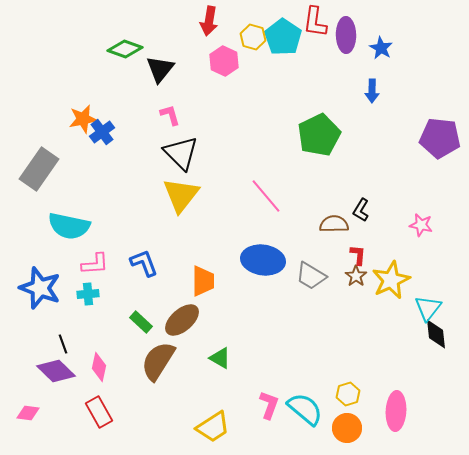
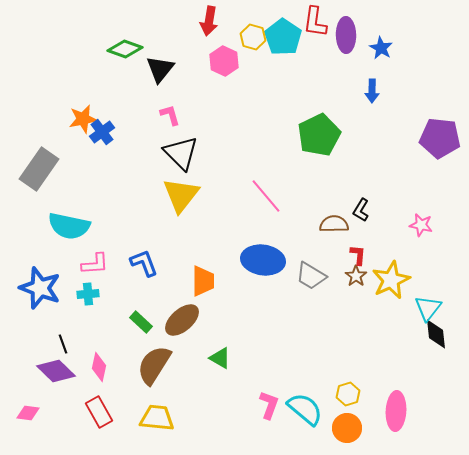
brown semicircle at (158, 361): moved 4 px left, 4 px down
yellow trapezoid at (213, 427): moved 56 px left, 9 px up; rotated 141 degrees counterclockwise
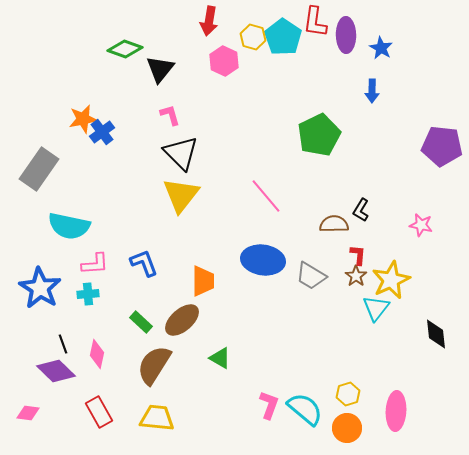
purple pentagon at (440, 138): moved 2 px right, 8 px down
blue star at (40, 288): rotated 12 degrees clockwise
cyan triangle at (428, 308): moved 52 px left
pink diamond at (99, 367): moved 2 px left, 13 px up
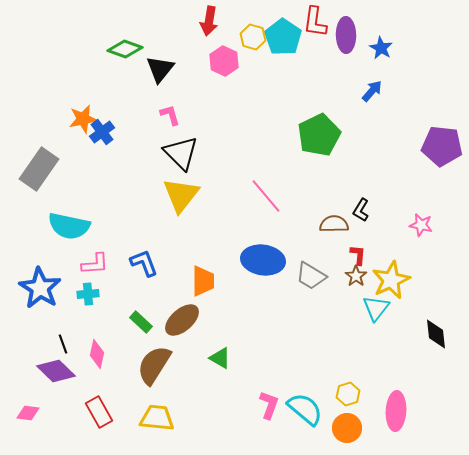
blue arrow at (372, 91): rotated 140 degrees counterclockwise
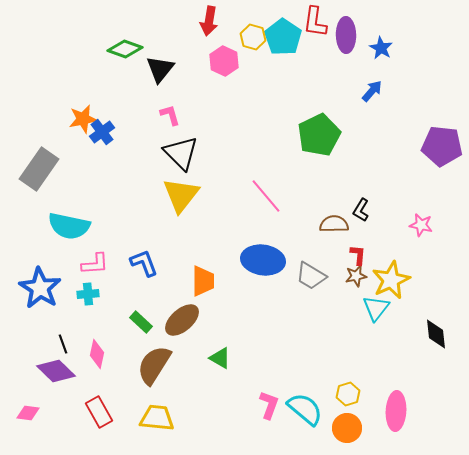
brown star at (356, 276): rotated 25 degrees clockwise
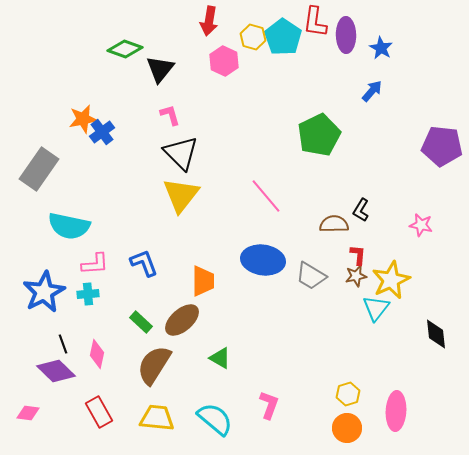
blue star at (40, 288): moved 4 px right, 4 px down; rotated 12 degrees clockwise
cyan semicircle at (305, 409): moved 90 px left, 10 px down
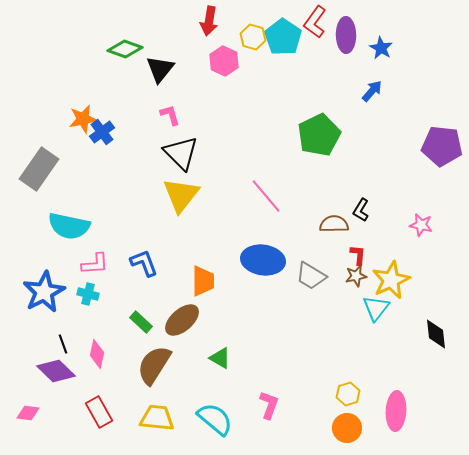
red L-shape at (315, 22): rotated 28 degrees clockwise
cyan cross at (88, 294): rotated 20 degrees clockwise
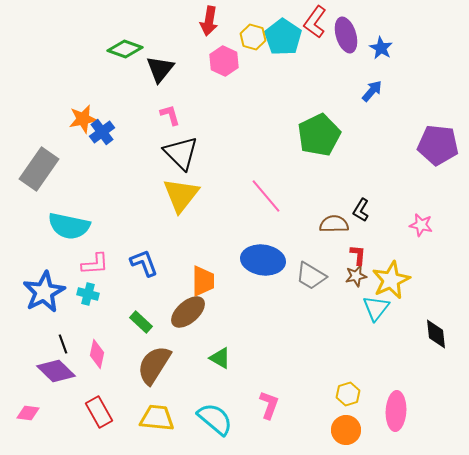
purple ellipse at (346, 35): rotated 16 degrees counterclockwise
purple pentagon at (442, 146): moved 4 px left, 1 px up
brown ellipse at (182, 320): moved 6 px right, 8 px up
orange circle at (347, 428): moved 1 px left, 2 px down
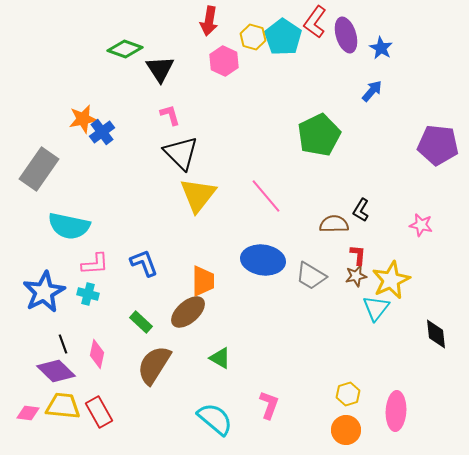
black triangle at (160, 69): rotated 12 degrees counterclockwise
yellow triangle at (181, 195): moved 17 px right
yellow trapezoid at (157, 418): moved 94 px left, 12 px up
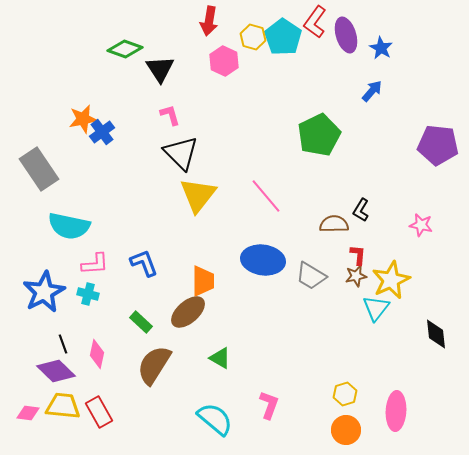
gray rectangle at (39, 169): rotated 69 degrees counterclockwise
yellow hexagon at (348, 394): moved 3 px left
